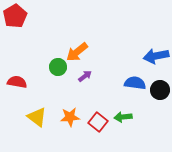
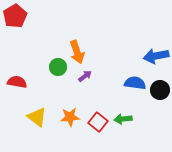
orange arrow: rotated 70 degrees counterclockwise
green arrow: moved 2 px down
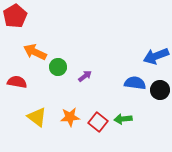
orange arrow: moved 42 px left; rotated 135 degrees clockwise
blue arrow: rotated 10 degrees counterclockwise
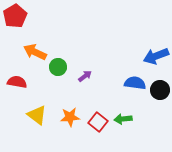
yellow triangle: moved 2 px up
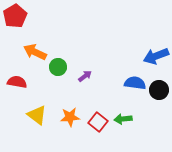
black circle: moved 1 px left
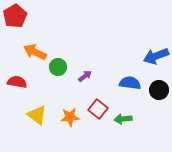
blue semicircle: moved 5 px left
red square: moved 13 px up
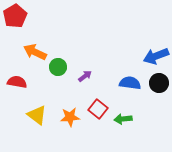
black circle: moved 7 px up
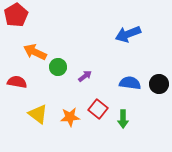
red pentagon: moved 1 px right, 1 px up
blue arrow: moved 28 px left, 22 px up
black circle: moved 1 px down
yellow triangle: moved 1 px right, 1 px up
green arrow: rotated 84 degrees counterclockwise
